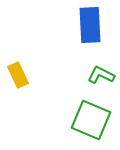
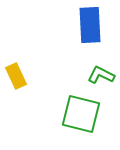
yellow rectangle: moved 2 px left, 1 px down
green square: moved 10 px left, 6 px up; rotated 9 degrees counterclockwise
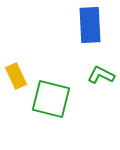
green square: moved 30 px left, 15 px up
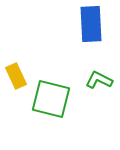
blue rectangle: moved 1 px right, 1 px up
green L-shape: moved 2 px left, 5 px down
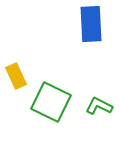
green L-shape: moved 26 px down
green square: moved 3 px down; rotated 12 degrees clockwise
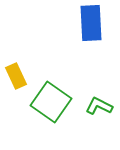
blue rectangle: moved 1 px up
green square: rotated 9 degrees clockwise
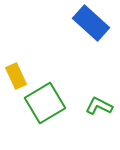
blue rectangle: rotated 45 degrees counterclockwise
green square: moved 6 px left, 1 px down; rotated 24 degrees clockwise
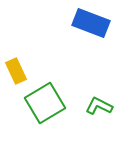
blue rectangle: rotated 21 degrees counterclockwise
yellow rectangle: moved 5 px up
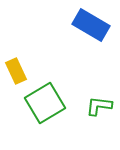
blue rectangle: moved 2 px down; rotated 9 degrees clockwise
green L-shape: rotated 20 degrees counterclockwise
